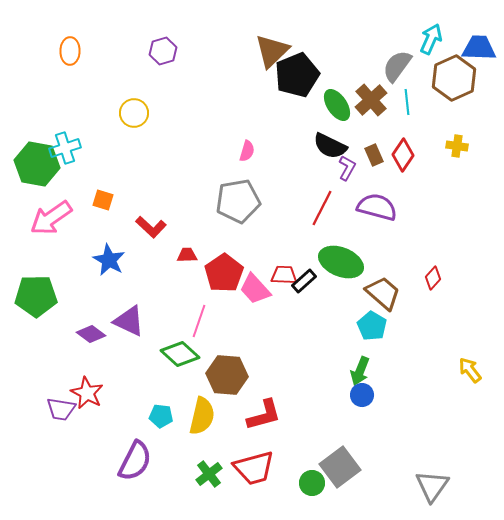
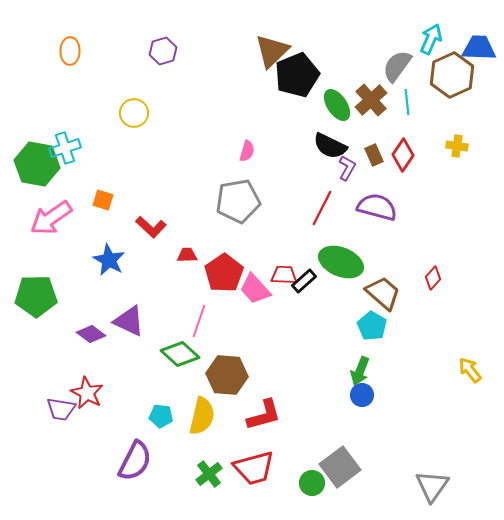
brown hexagon at (454, 78): moved 2 px left, 3 px up
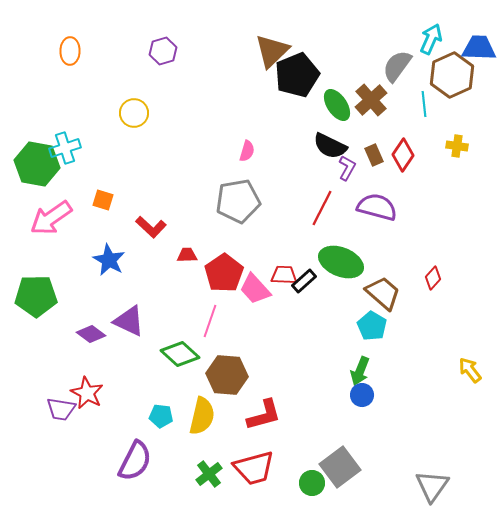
cyan line at (407, 102): moved 17 px right, 2 px down
pink line at (199, 321): moved 11 px right
